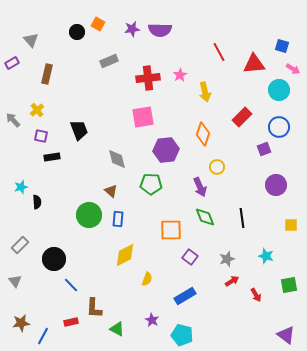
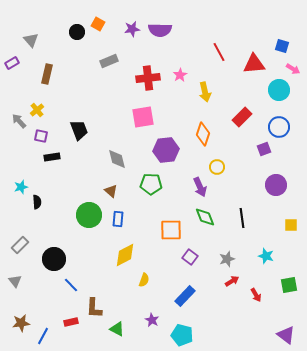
gray arrow at (13, 120): moved 6 px right, 1 px down
yellow semicircle at (147, 279): moved 3 px left, 1 px down
blue rectangle at (185, 296): rotated 15 degrees counterclockwise
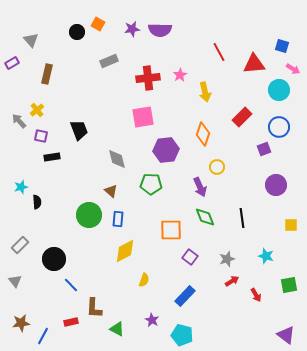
yellow diamond at (125, 255): moved 4 px up
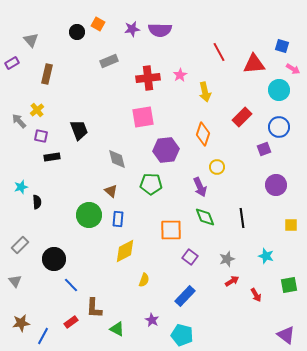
red rectangle at (71, 322): rotated 24 degrees counterclockwise
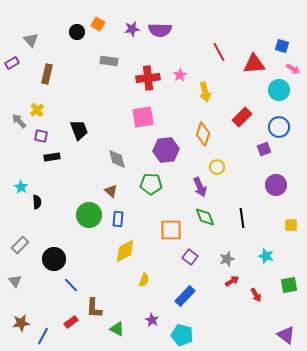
gray rectangle at (109, 61): rotated 30 degrees clockwise
cyan star at (21, 187): rotated 24 degrees counterclockwise
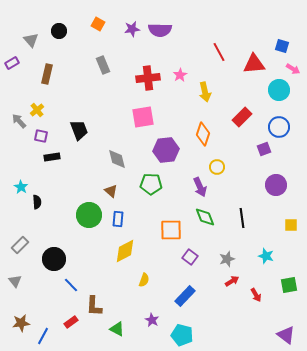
black circle at (77, 32): moved 18 px left, 1 px up
gray rectangle at (109, 61): moved 6 px left, 4 px down; rotated 60 degrees clockwise
brown L-shape at (94, 308): moved 2 px up
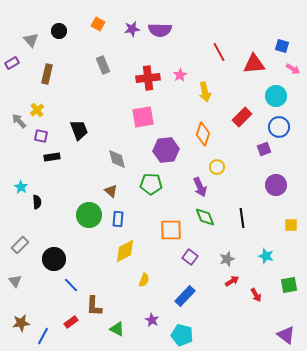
cyan circle at (279, 90): moved 3 px left, 6 px down
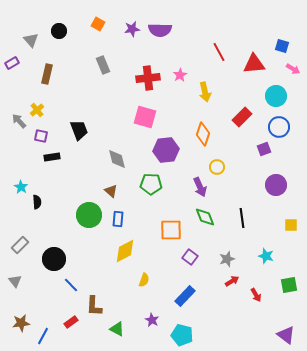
pink square at (143, 117): moved 2 px right; rotated 25 degrees clockwise
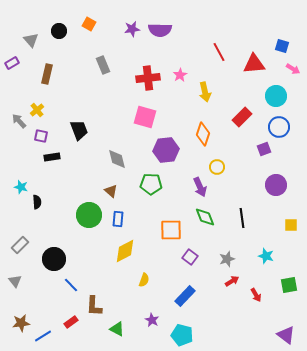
orange square at (98, 24): moved 9 px left
cyan star at (21, 187): rotated 16 degrees counterclockwise
blue line at (43, 336): rotated 30 degrees clockwise
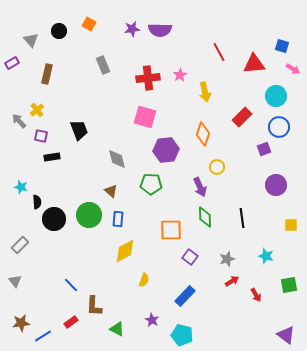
green diamond at (205, 217): rotated 20 degrees clockwise
black circle at (54, 259): moved 40 px up
